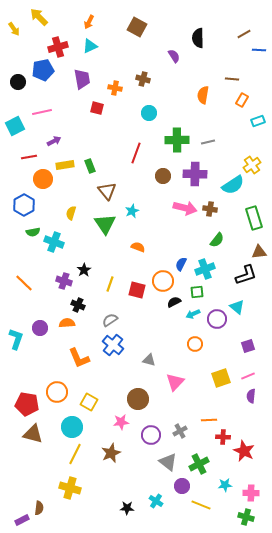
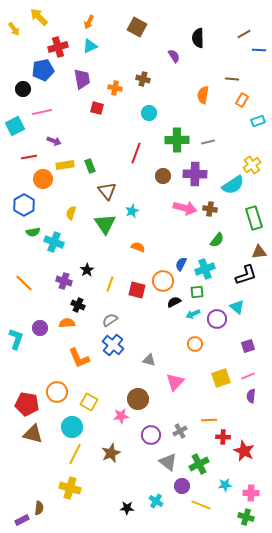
black circle at (18, 82): moved 5 px right, 7 px down
purple arrow at (54, 141): rotated 48 degrees clockwise
black star at (84, 270): moved 3 px right
pink star at (121, 422): moved 6 px up
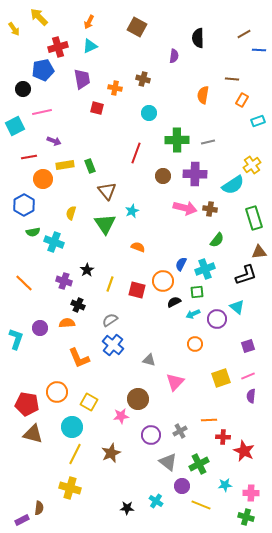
purple semicircle at (174, 56): rotated 40 degrees clockwise
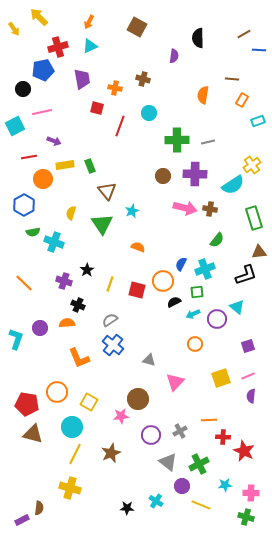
red line at (136, 153): moved 16 px left, 27 px up
green triangle at (105, 224): moved 3 px left
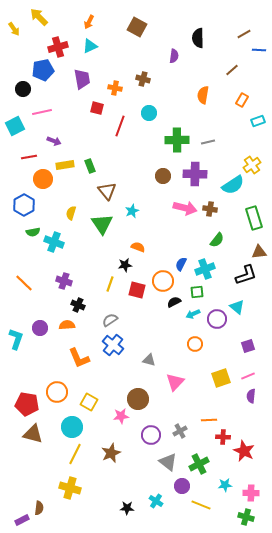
brown line at (232, 79): moved 9 px up; rotated 48 degrees counterclockwise
black star at (87, 270): moved 38 px right, 5 px up; rotated 24 degrees clockwise
orange semicircle at (67, 323): moved 2 px down
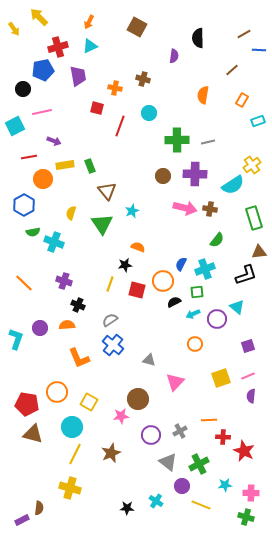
purple trapezoid at (82, 79): moved 4 px left, 3 px up
